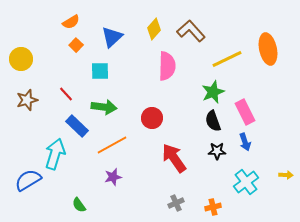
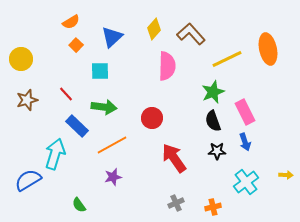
brown L-shape: moved 3 px down
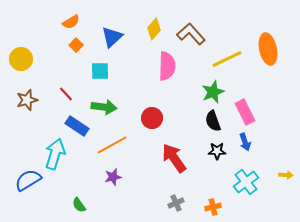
blue rectangle: rotated 10 degrees counterclockwise
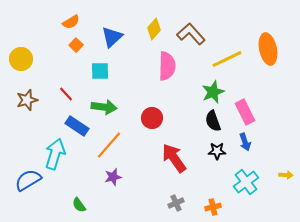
orange line: moved 3 px left; rotated 20 degrees counterclockwise
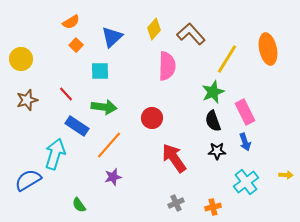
yellow line: rotated 32 degrees counterclockwise
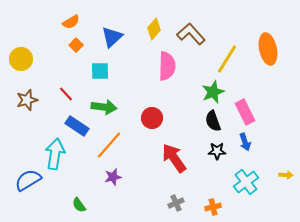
cyan arrow: rotated 8 degrees counterclockwise
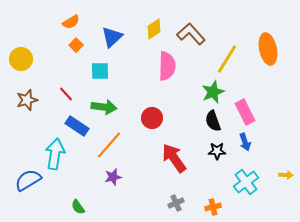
yellow diamond: rotated 15 degrees clockwise
green semicircle: moved 1 px left, 2 px down
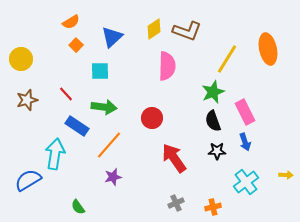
brown L-shape: moved 4 px left, 3 px up; rotated 152 degrees clockwise
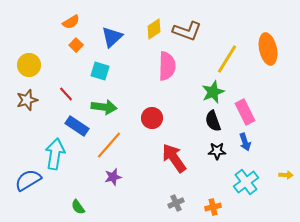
yellow circle: moved 8 px right, 6 px down
cyan square: rotated 18 degrees clockwise
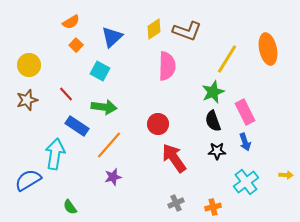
cyan square: rotated 12 degrees clockwise
red circle: moved 6 px right, 6 px down
green semicircle: moved 8 px left
